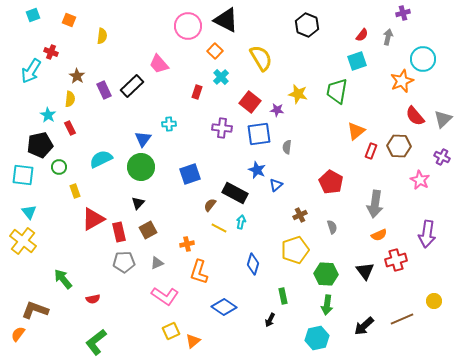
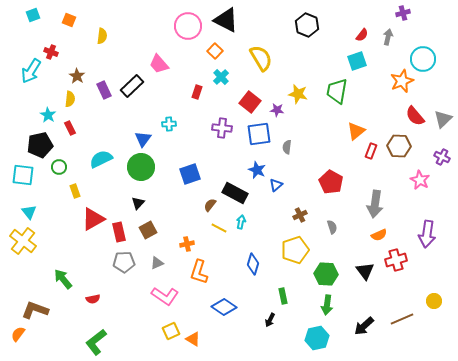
orange triangle at (193, 341): moved 2 px up; rotated 49 degrees counterclockwise
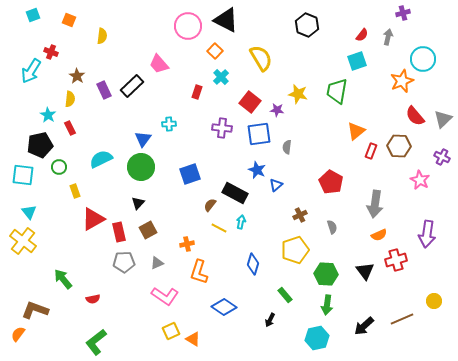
green rectangle at (283, 296): moved 2 px right, 1 px up; rotated 28 degrees counterclockwise
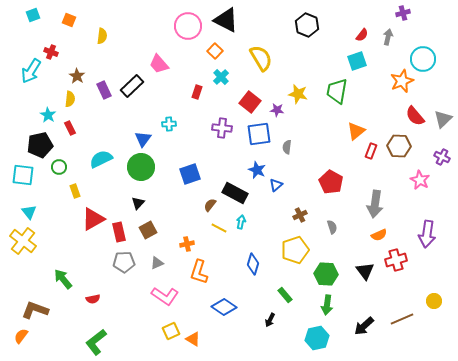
orange semicircle at (18, 334): moved 3 px right, 2 px down
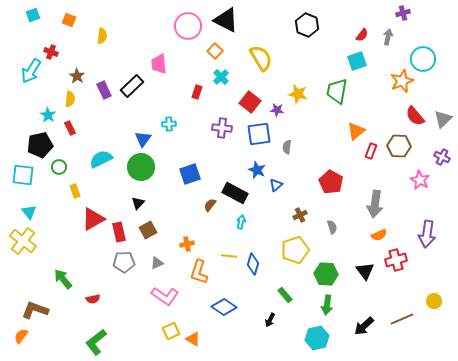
pink trapezoid at (159, 64): rotated 35 degrees clockwise
yellow line at (219, 228): moved 10 px right, 28 px down; rotated 21 degrees counterclockwise
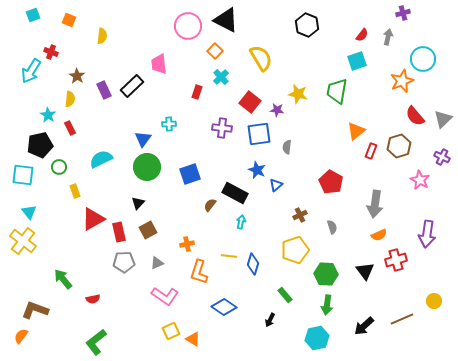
brown hexagon at (399, 146): rotated 20 degrees counterclockwise
green circle at (141, 167): moved 6 px right
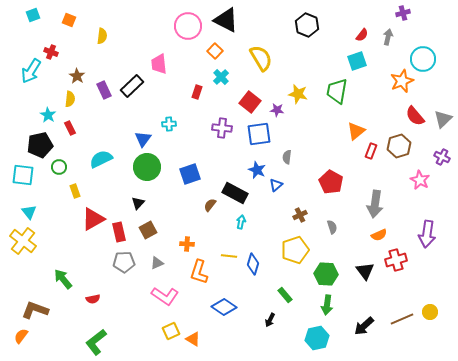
gray semicircle at (287, 147): moved 10 px down
orange cross at (187, 244): rotated 16 degrees clockwise
yellow circle at (434, 301): moved 4 px left, 11 px down
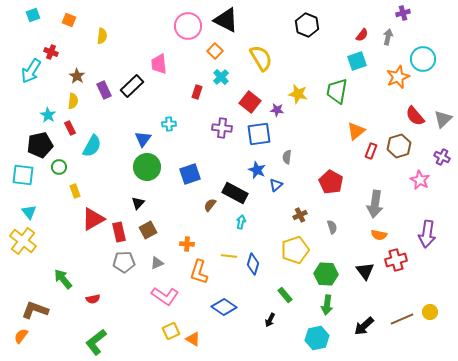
orange star at (402, 81): moved 4 px left, 4 px up
yellow semicircle at (70, 99): moved 3 px right, 2 px down
cyan semicircle at (101, 159): moved 9 px left, 13 px up; rotated 145 degrees clockwise
orange semicircle at (379, 235): rotated 35 degrees clockwise
